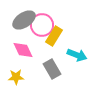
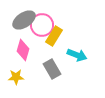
pink diamond: rotated 40 degrees clockwise
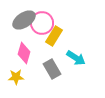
pink circle: moved 2 px up
pink diamond: moved 1 px right, 3 px down
cyan arrow: moved 1 px left, 3 px down; rotated 12 degrees clockwise
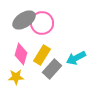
yellow rectangle: moved 12 px left, 19 px down
pink diamond: moved 3 px left, 1 px down
cyan arrow: rotated 120 degrees clockwise
gray rectangle: rotated 72 degrees clockwise
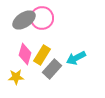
pink circle: moved 5 px up
pink diamond: moved 4 px right
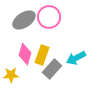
pink circle: moved 7 px right, 1 px up
yellow rectangle: rotated 12 degrees counterclockwise
yellow star: moved 5 px left, 2 px up
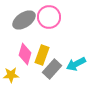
cyan arrow: moved 6 px down
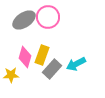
pink circle: moved 1 px left
pink diamond: moved 3 px down
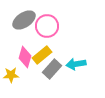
pink circle: moved 1 px left, 9 px down
yellow rectangle: rotated 30 degrees clockwise
cyan arrow: rotated 18 degrees clockwise
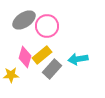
cyan arrow: moved 2 px right, 5 px up
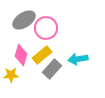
pink circle: moved 1 px left, 2 px down
pink diamond: moved 4 px left, 2 px up
